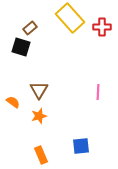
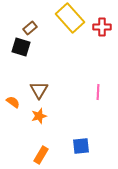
orange rectangle: rotated 54 degrees clockwise
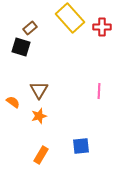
pink line: moved 1 px right, 1 px up
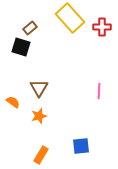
brown triangle: moved 2 px up
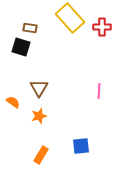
brown rectangle: rotated 48 degrees clockwise
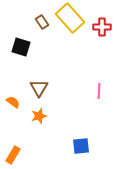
brown rectangle: moved 12 px right, 6 px up; rotated 48 degrees clockwise
orange rectangle: moved 28 px left
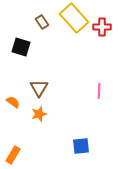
yellow rectangle: moved 4 px right
orange star: moved 2 px up
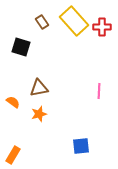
yellow rectangle: moved 3 px down
brown triangle: rotated 48 degrees clockwise
